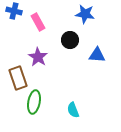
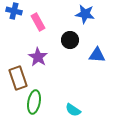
cyan semicircle: rotated 35 degrees counterclockwise
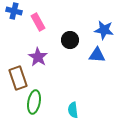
blue star: moved 19 px right, 16 px down
cyan semicircle: rotated 49 degrees clockwise
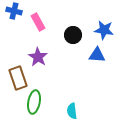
black circle: moved 3 px right, 5 px up
cyan semicircle: moved 1 px left, 1 px down
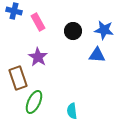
black circle: moved 4 px up
green ellipse: rotated 15 degrees clockwise
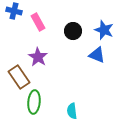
blue star: rotated 12 degrees clockwise
blue triangle: rotated 18 degrees clockwise
brown rectangle: moved 1 px right, 1 px up; rotated 15 degrees counterclockwise
green ellipse: rotated 20 degrees counterclockwise
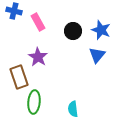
blue star: moved 3 px left
blue triangle: rotated 48 degrees clockwise
brown rectangle: rotated 15 degrees clockwise
cyan semicircle: moved 1 px right, 2 px up
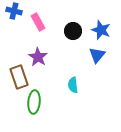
cyan semicircle: moved 24 px up
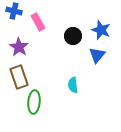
black circle: moved 5 px down
purple star: moved 19 px left, 10 px up
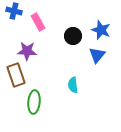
purple star: moved 8 px right, 4 px down; rotated 30 degrees counterclockwise
brown rectangle: moved 3 px left, 2 px up
